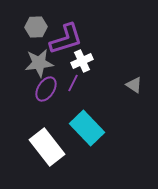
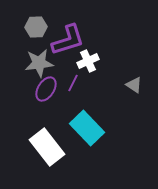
purple L-shape: moved 2 px right, 1 px down
white cross: moved 6 px right
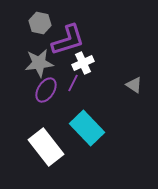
gray hexagon: moved 4 px right, 4 px up; rotated 15 degrees clockwise
white cross: moved 5 px left, 2 px down
purple ellipse: moved 1 px down
white rectangle: moved 1 px left
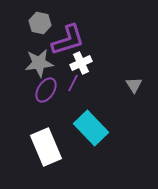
white cross: moved 2 px left
gray triangle: rotated 24 degrees clockwise
cyan rectangle: moved 4 px right
white rectangle: rotated 15 degrees clockwise
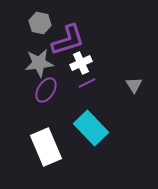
purple line: moved 14 px right; rotated 36 degrees clockwise
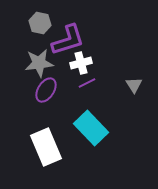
white cross: rotated 10 degrees clockwise
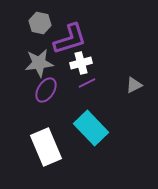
purple L-shape: moved 2 px right, 1 px up
gray triangle: rotated 36 degrees clockwise
